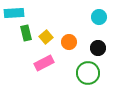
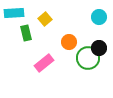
yellow square: moved 1 px left, 18 px up
black circle: moved 1 px right
pink rectangle: rotated 12 degrees counterclockwise
green circle: moved 15 px up
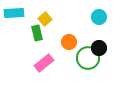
green rectangle: moved 11 px right
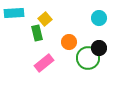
cyan circle: moved 1 px down
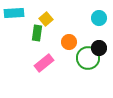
yellow square: moved 1 px right
green rectangle: rotated 21 degrees clockwise
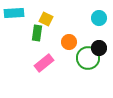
yellow square: rotated 24 degrees counterclockwise
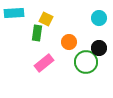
green circle: moved 2 px left, 4 px down
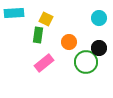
green rectangle: moved 1 px right, 2 px down
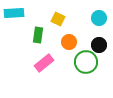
yellow square: moved 12 px right
black circle: moved 3 px up
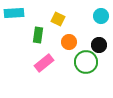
cyan circle: moved 2 px right, 2 px up
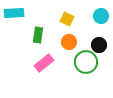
yellow square: moved 9 px right
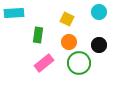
cyan circle: moved 2 px left, 4 px up
green circle: moved 7 px left, 1 px down
